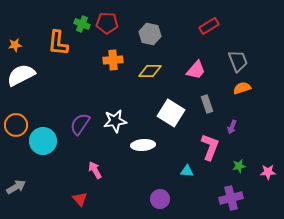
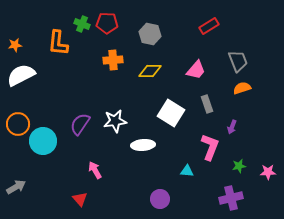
orange circle: moved 2 px right, 1 px up
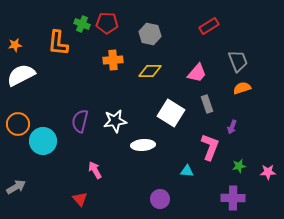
pink trapezoid: moved 1 px right, 3 px down
purple semicircle: moved 3 px up; rotated 20 degrees counterclockwise
purple cross: moved 2 px right; rotated 15 degrees clockwise
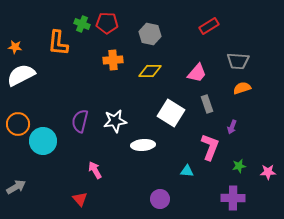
orange star: moved 2 px down; rotated 16 degrees clockwise
gray trapezoid: rotated 115 degrees clockwise
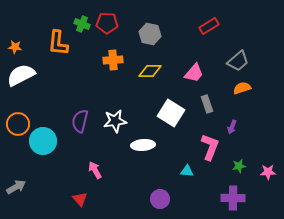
gray trapezoid: rotated 45 degrees counterclockwise
pink trapezoid: moved 3 px left
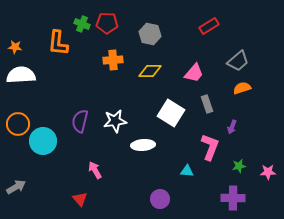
white semicircle: rotated 24 degrees clockwise
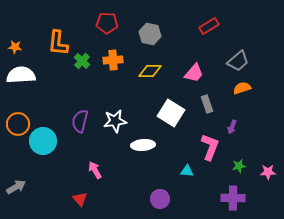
green cross: moved 37 px down; rotated 21 degrees clockwise
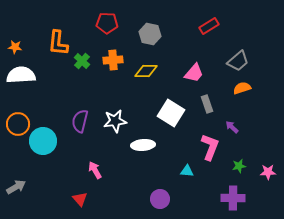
yellow diamond: moved 4 px left
purple arrow: rotated 112 degrees clockwise
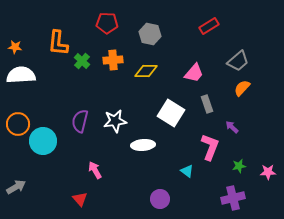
orange semicircle: rotated 30 degrees counterclockwise
cyan triangle: rotated 32 degrees clockwise
purple cross: rotated 15 degrees counterclockwise
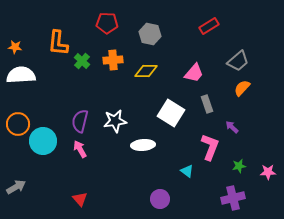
pink arrow: moved 15 px left, 21 px up
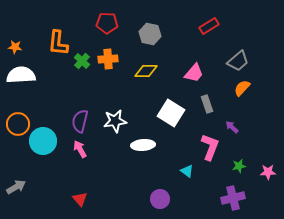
orange cross: moved 5 px left, 1 px up
